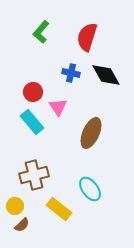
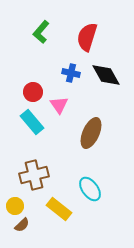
pink triangle: moved 1 px right, 2 px up
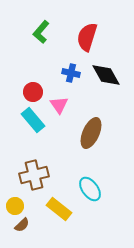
cyan rectangle: moved 1 px right, 2 px up
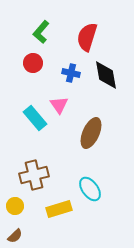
black diamond: rotated 20 degrees clockwise
red circle: moved 29 px up
cyan rectangle: moved 2 px right, 2 px up
yellow rectangle: rotated 55 degrees counterclockwise
brown semicircle: moved 7 px left, 11 px down
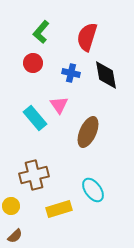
brown ellipse: moved 3 px left, 1 px up
cyan ellipse: moved 3 px right, 1 px down
yellow circle: moved 4 px left
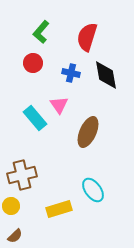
brown cross: moved 12 px left
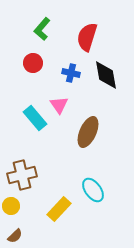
green L-shape: moved 1 px right, 3 px up
yellow rectangle: rotated 30 degrees counterclockwise
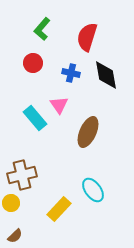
yellow circle: moved 3 px up
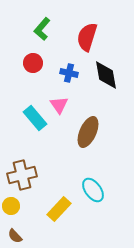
blue cross: moved 2 px left
yellow circle: moved 3 px down
brown semicircle: rotated 91 degrees clockwise
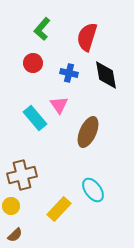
brown semicircle: moved 1 px up; rotated 91 degrees counterclockwise
